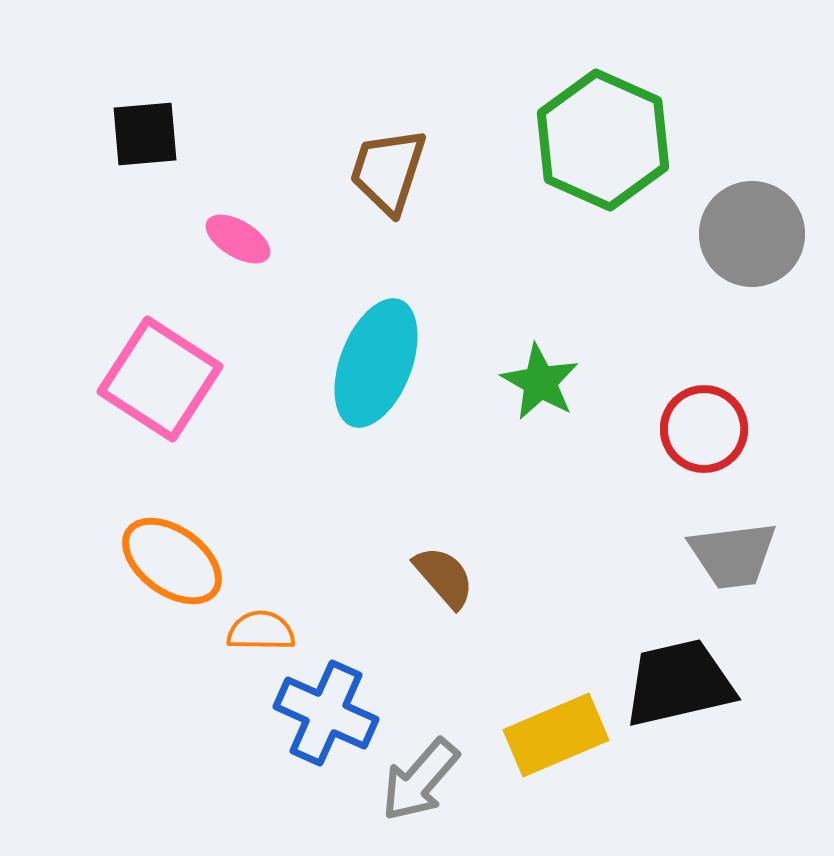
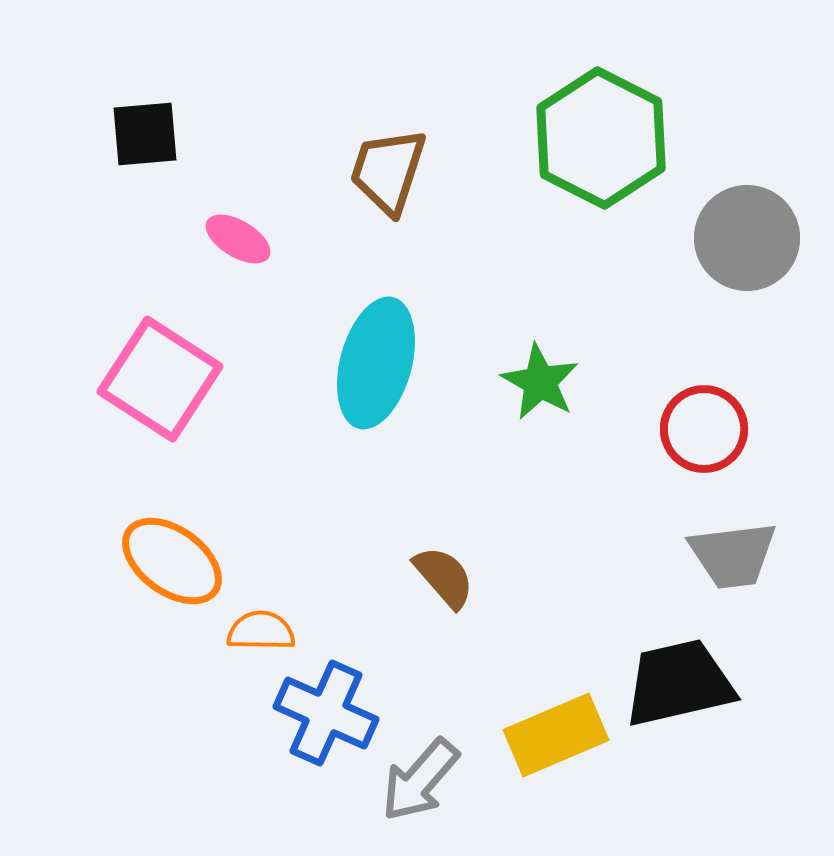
green hexagon: moved 2 px left, 2 px up; rotated 3 degrees clockwise
gray circle: moved 5 px left, 4 px down
cyan ellipse: rotated 6 degrees counterclockwise
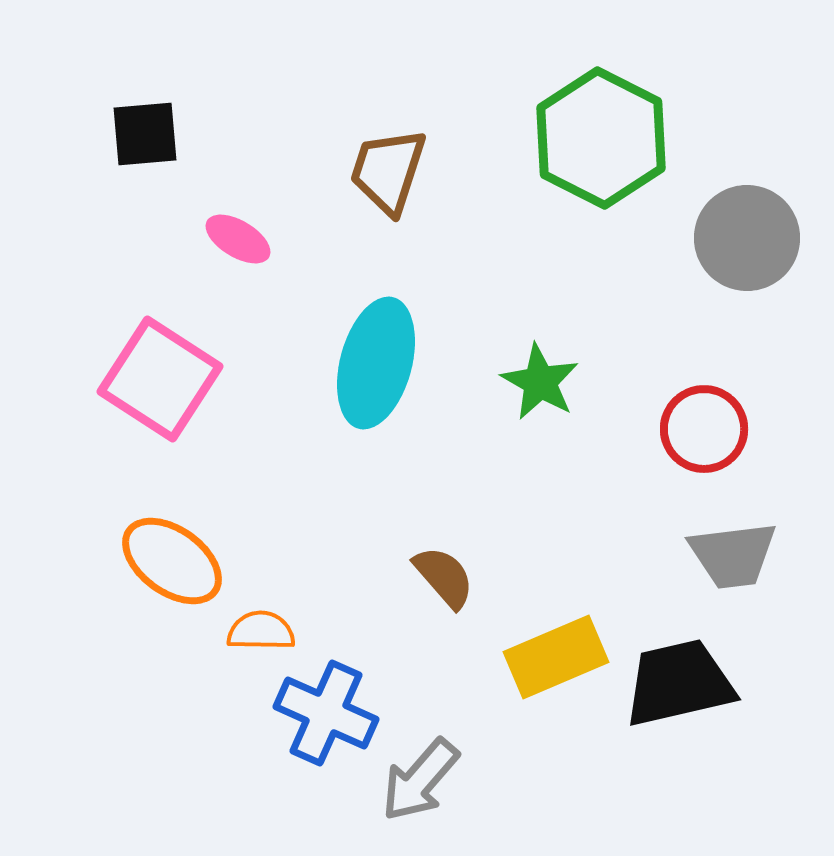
yellow rectangle: moved 78 px up
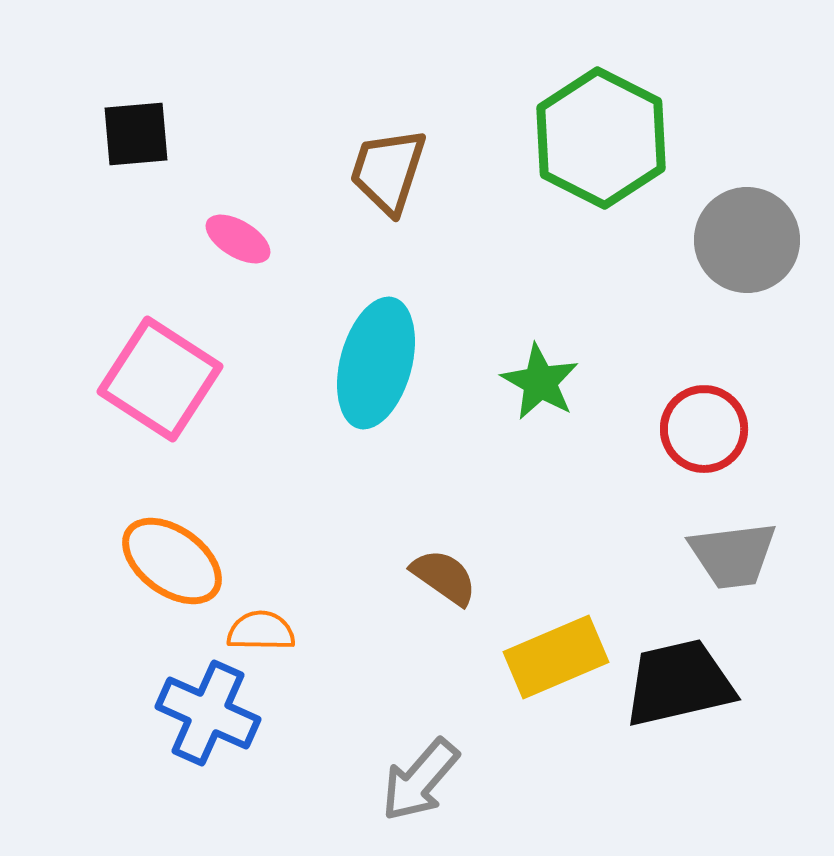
black square: moved 9 px left
gray circle: moved 2 px down
brown semicircle: rotated 14 degrees counterclockwise
blue cross: moved 118 px left
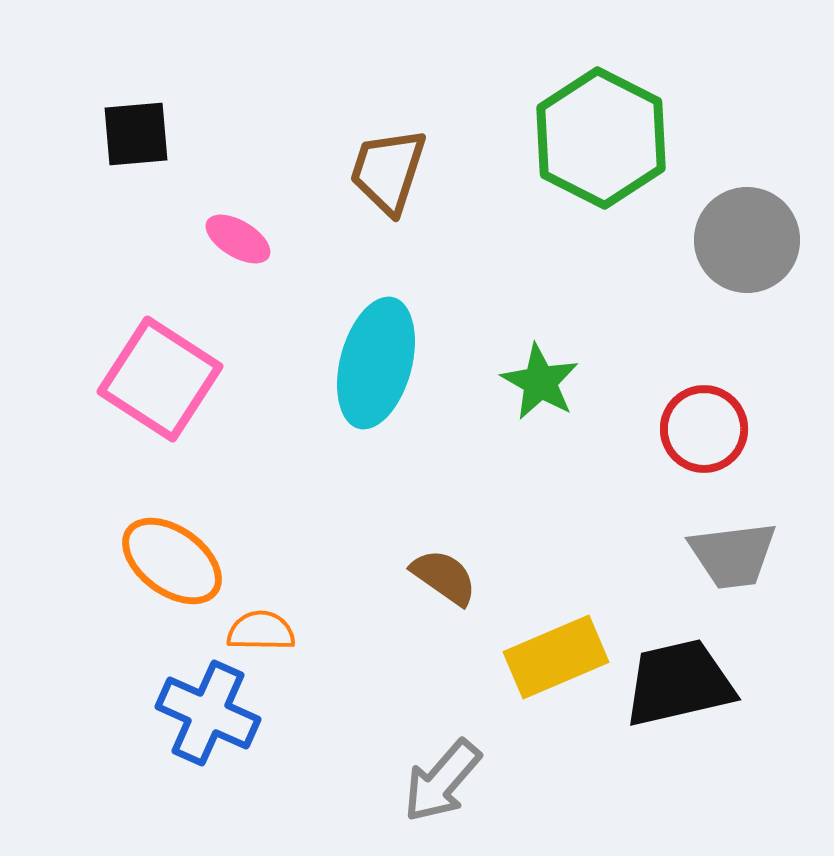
gray arrow: moved 22 px right, 1 px down
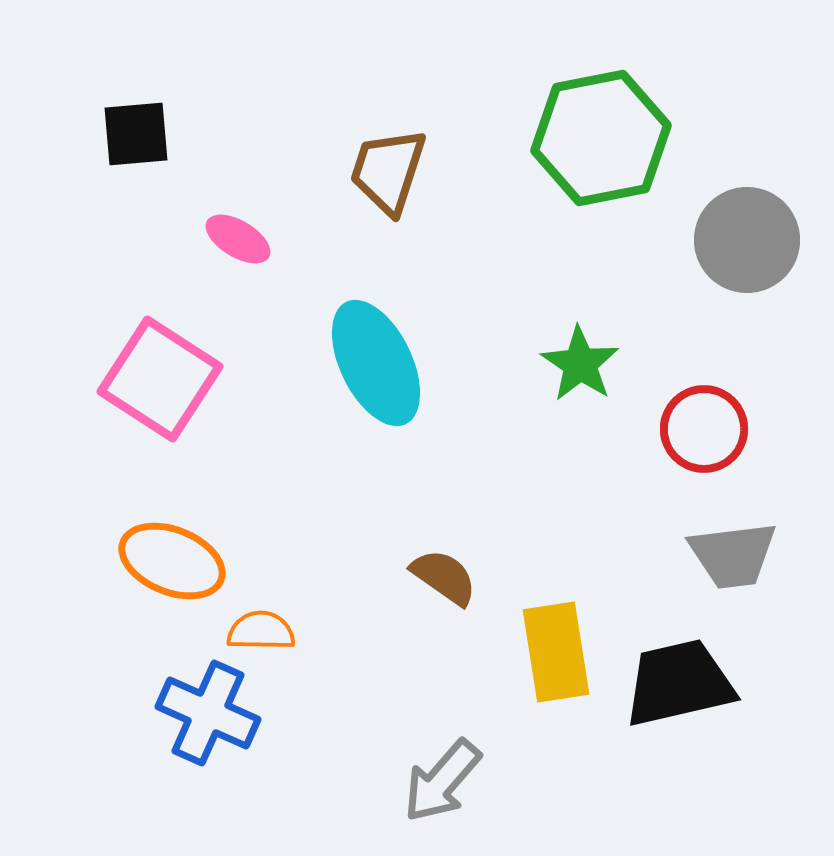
green hexagon: rotated 22 degrees clockwise
cyan ellipse: rotated 41 degrees counterclockwise
green star: moved 40 px right, 18 px up; rotated 4 degrees clockwise
orange ellipse: rotated 14 degrees counterclockwise
yellow rectangle: moved 5 px up; rotated 76 degrees counterclockwise
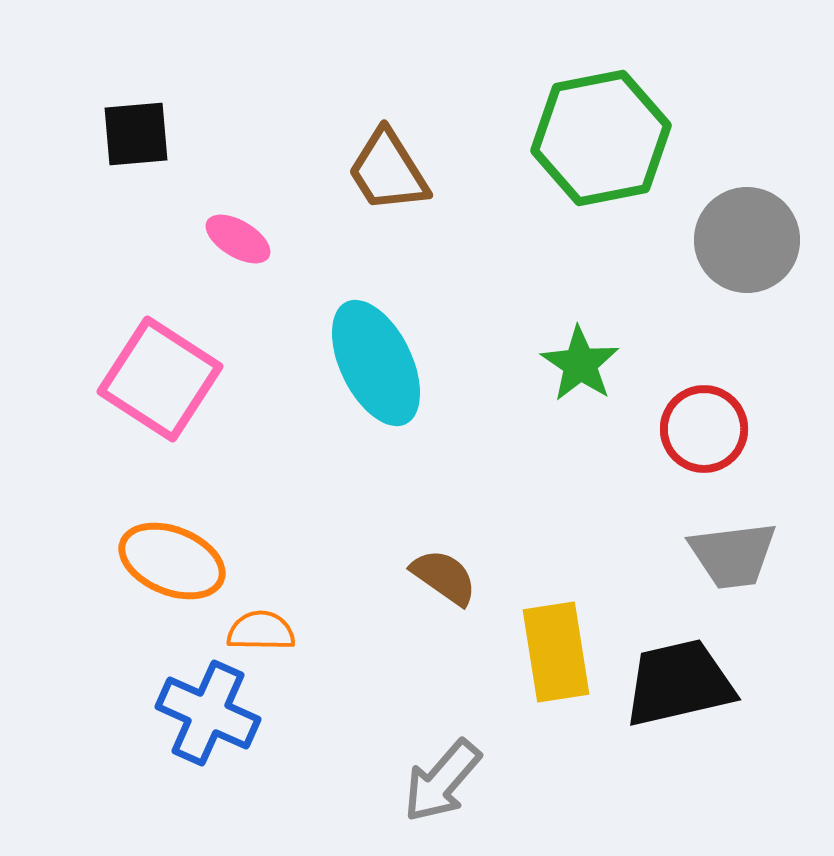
brown trapezoid: rotated 50 degrees counterclockwise
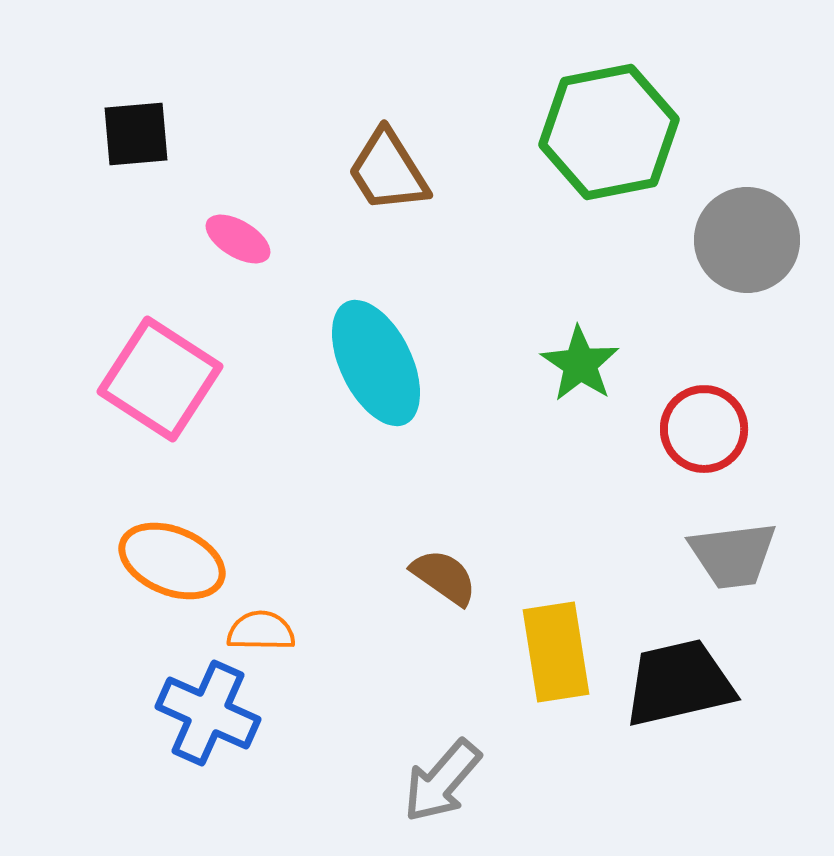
green hexagon: moved 8 px right, 6 px up
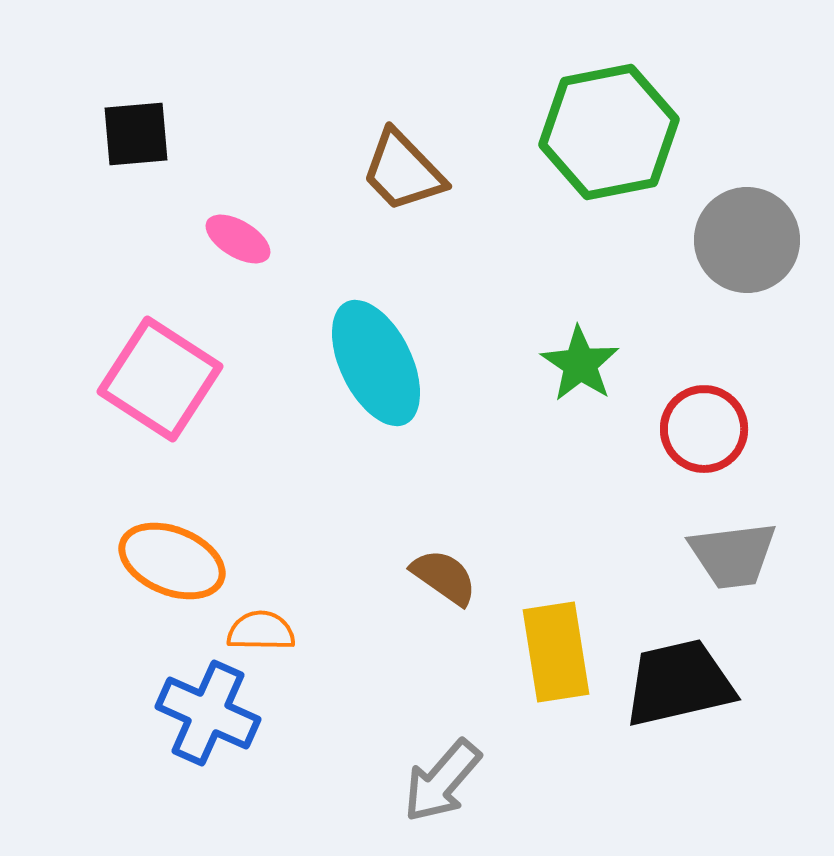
brown trapezoid: moved 15 px right; rotated 12 degrees counterclockwise
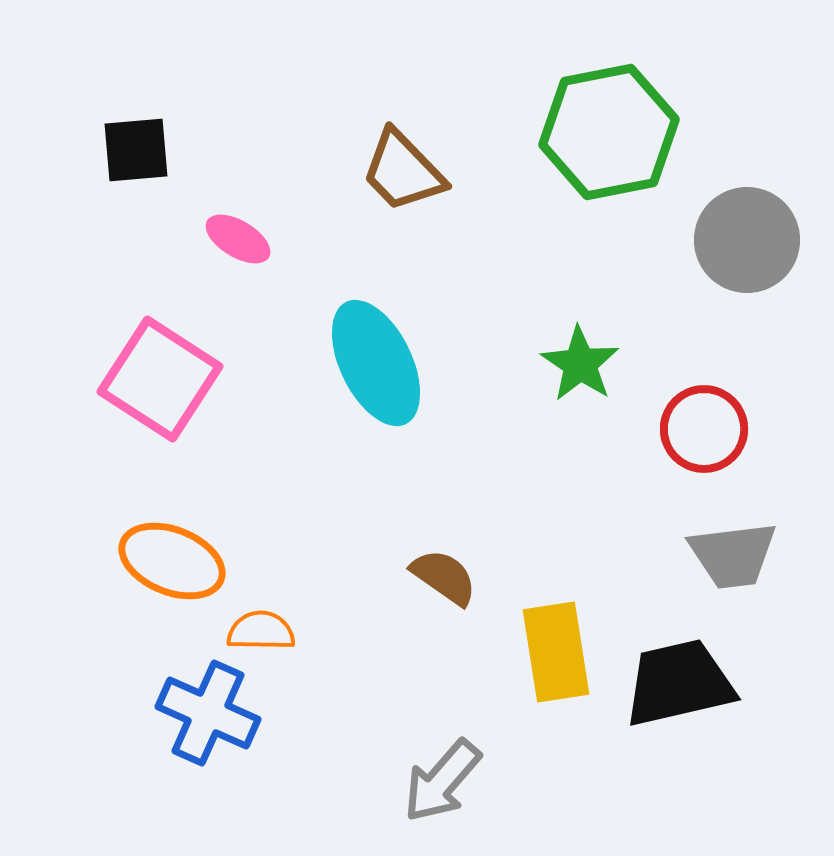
black square: moved 16 px down
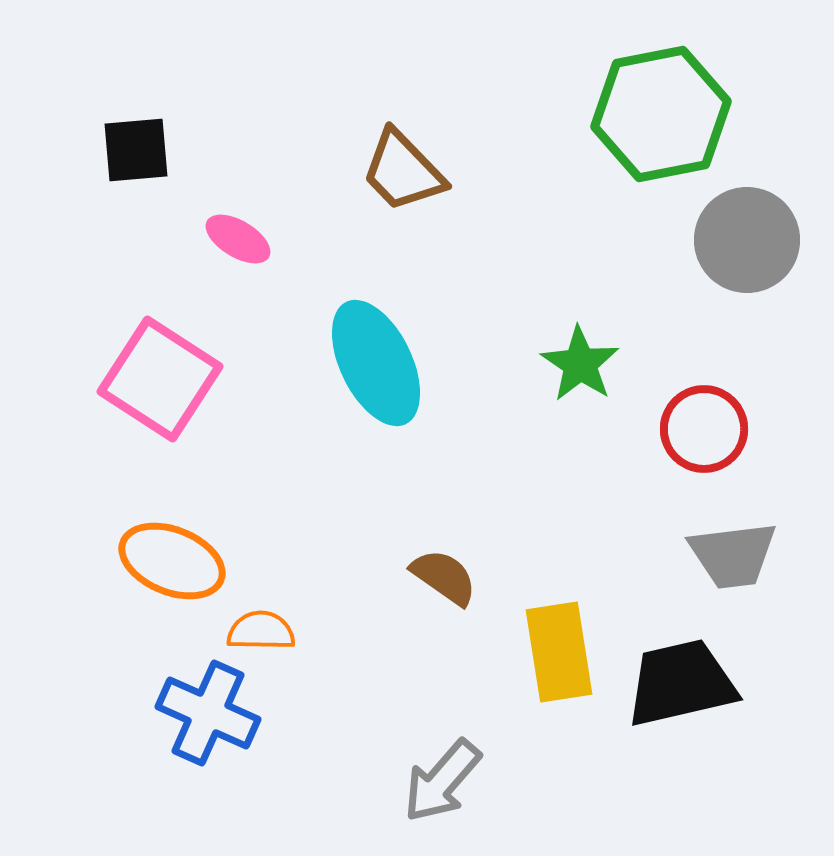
green hexagon: moved 52 px right, 18 px up
yellow rectangle: moved 3 px right
black trapezoid: moved 2 px right
